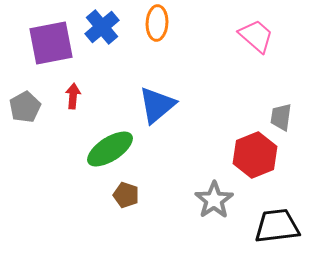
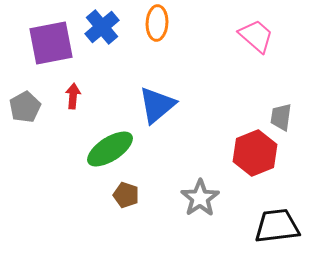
red hexagon: moved 2 px up
gray star: moved 14 px left, 2 px up
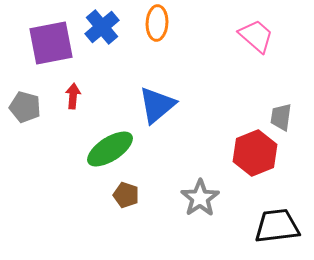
gray pentagon: rotated 28 degrees counterclockwise
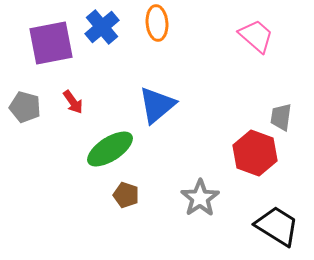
orange ellipse: rotated 8 degrees counterclockwise
red arrow: moved 6 px down; rotated 140 degrees clockwise
red hexagon: rotated 18 degrees counterclockwise
black trapezoid: rotated 39 degrees clockwise
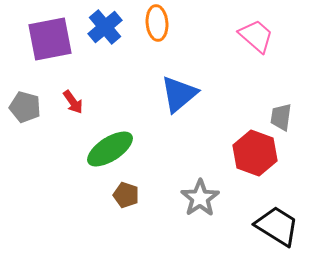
blue cross: moved 3 px right
purple square: moved 1 px left, 4 px up
blue triangle: moved 22 px right, 11 px up
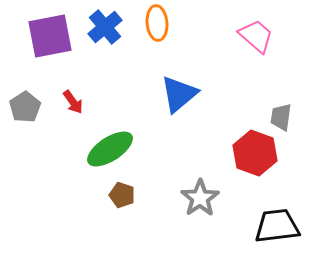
purple square: moved 3 px up
gray pentagon: rotated 24 degrees clockwise
brown pentagon: moved 4 px left
black trapezoid: rotated 39 degrees counterclockwise
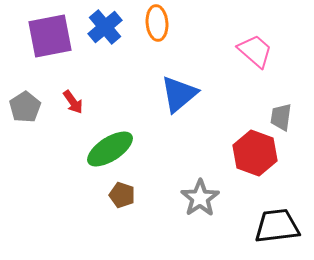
pink trapezoid: moved 1 px left, 15 px down
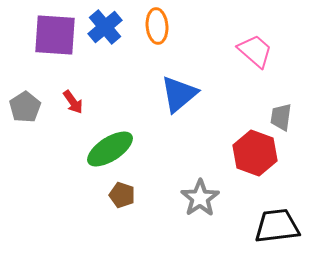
orange ellipse: moved 3 px down
purple square: moved 5 px right, 1 px up; rotated 15 degrees clockwise
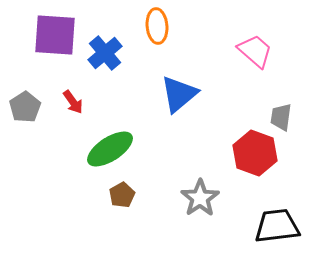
blue cross: moved 26 px down
brown pentagon: rotated 25 degrees clockwise
